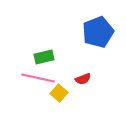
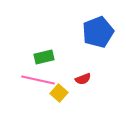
pink line: moved 2 px down
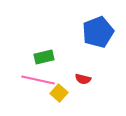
red semicircle: rotated 35 degrees clockwise
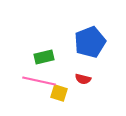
blue pentagon: moved 8 px left, 10 px down
pink line: moved 1 px right, 1 px down
yellow square: rotated 24 degrees counterclockwise
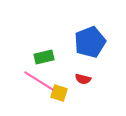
pink line: rotated 20 degrees clockwise
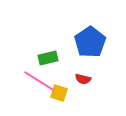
blue pentagon: rotated 12 degrees counterclockwise
green rectangle: moved 4 px right, 1 px down
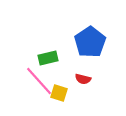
pink line: rotated 16 degrees clockwise
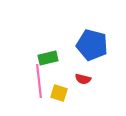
blue pentagon: moved 2 px right, 3 px down; rotated 24 degrees counterclockwise
pink line: rotated 36 degrees clockwise
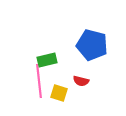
green rectangle: moved 1 px left, 2 px down
red semicircle: moved 2 px left, 2 px down
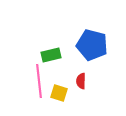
green rectangle: moved 4 px right, 5 px up
red semicircle: rotated 77 degrees clockwise
